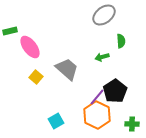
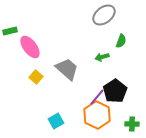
green semicircle: rotated 24 degrees clockwise
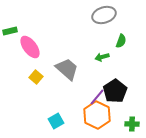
gray ellipse: rotated 20 degrees clockwise
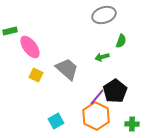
yellow square: moved 2 px up; rotated 16 degrees counterclockwise
orange hexagon: moved 1 px left, 1 px down
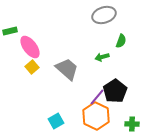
yellow square: moved 4 px left, 8 px up; rotated 24 degrees clockwise
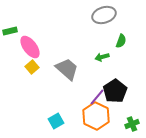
green cross: rotated 24 degrees counterclockwise
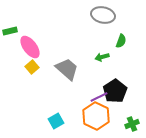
gray ellipse: moved 1 px left; rotated 30 degrees clockwise
purple line: moved 2 px right; rotated 24 degrees clockwise
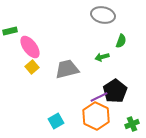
gray trapezoid: rotated 55 degrees counterclockwise
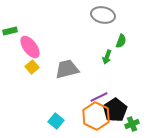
green arrow: moved 5 px right; rotated 56 degrees counterclockwise
black pentagon: moved 19 px down
cyan square: rotated 21 degrees counterclockwise
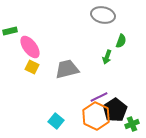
yellow square: rotated 24 degrees counterclockwise
